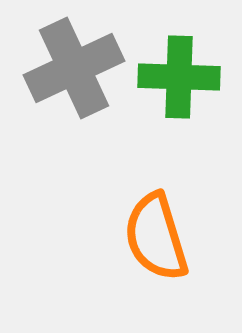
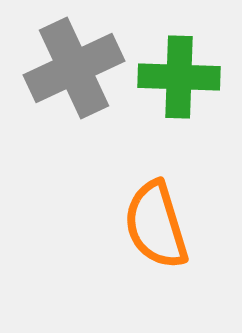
orange semicircle: moved 12 px up
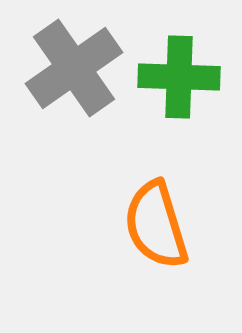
gray cross: rotated 10 degrees counterclockwise
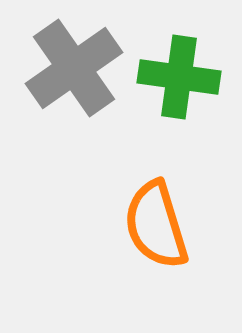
green cross: rotated 6 degrees clockwise
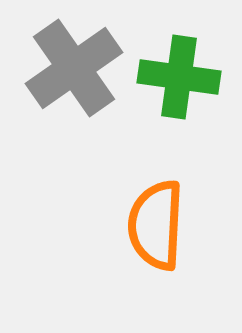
orange semicircle: rotated 20 degrees clockwise
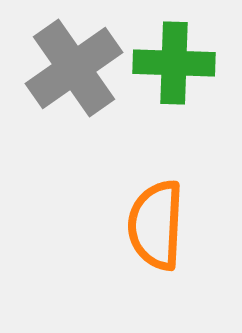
green cross: moved 5 px left, 14 px up; rotated 6 degrees counterclockwise
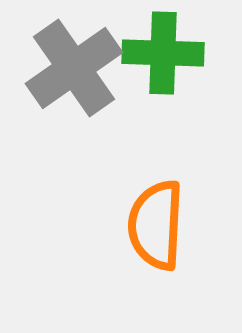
green cross: moved 11 px left, 10 px up
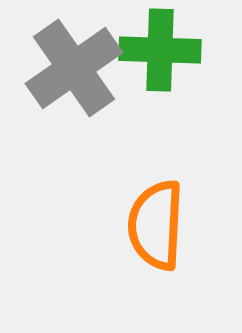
green cross: moved 3 px left, 3 px up
